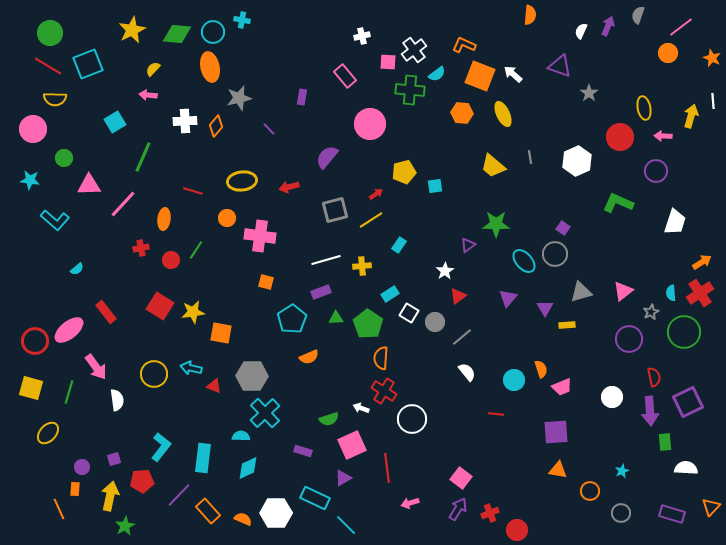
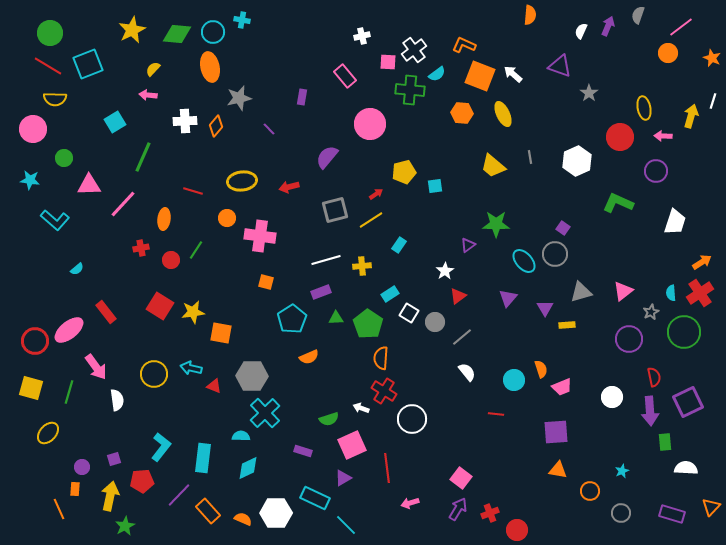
white line at (713, 101): rotated 21 degrees clockwise
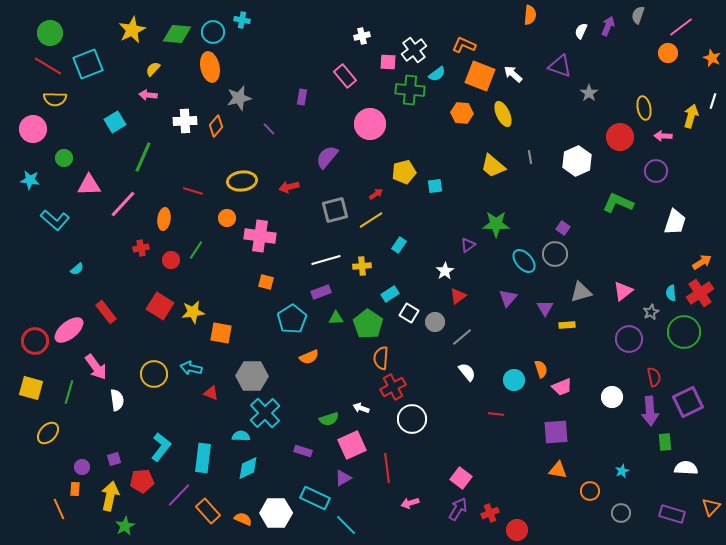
red triangle at (214, 386): moved 3 px left, 7 px down
red cross at (384, 391): moved 9 px right, 4 px up; rotated 30 degrees clockwise
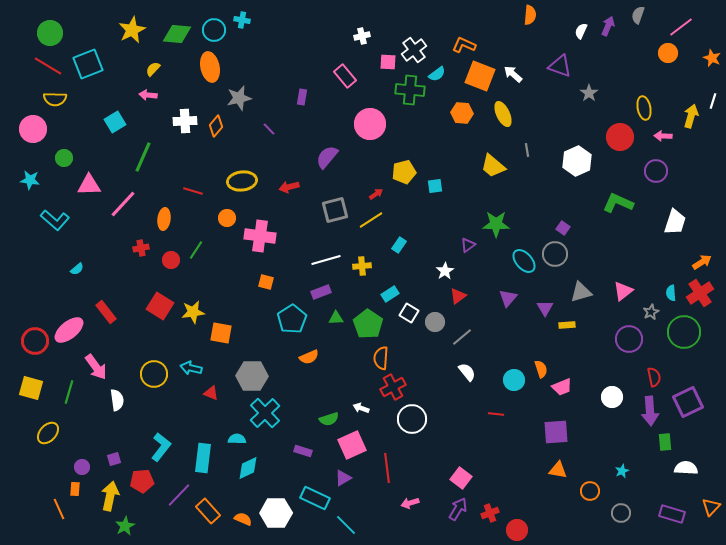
cyan circle at (213, 32): moved 1 px right, 2 px up
gray line at (530, 157): moved 3 px left, 7 px up
cyan semicircle at (241, 436): moved 4 px left, 3 px down
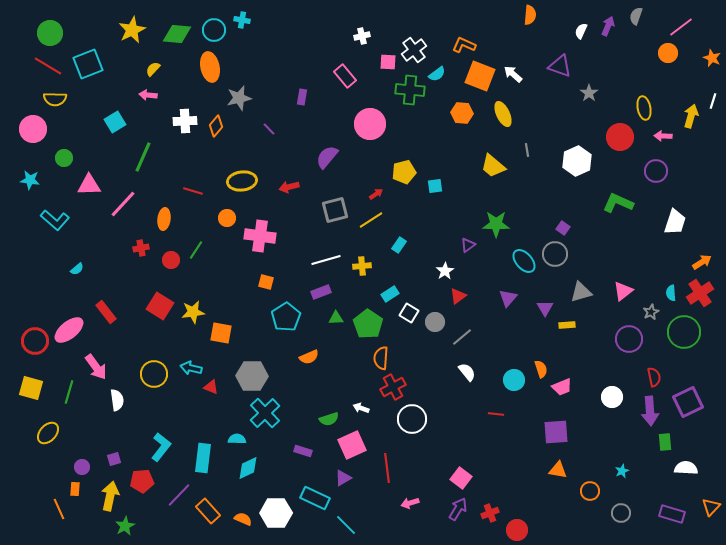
gray semicircle at (638, 15): moved 2 px left, 1 px down
cyan pentagon at (292, 319): moved 6 px left, 2 px up
red triangle at (211, 393): moved 6 px up
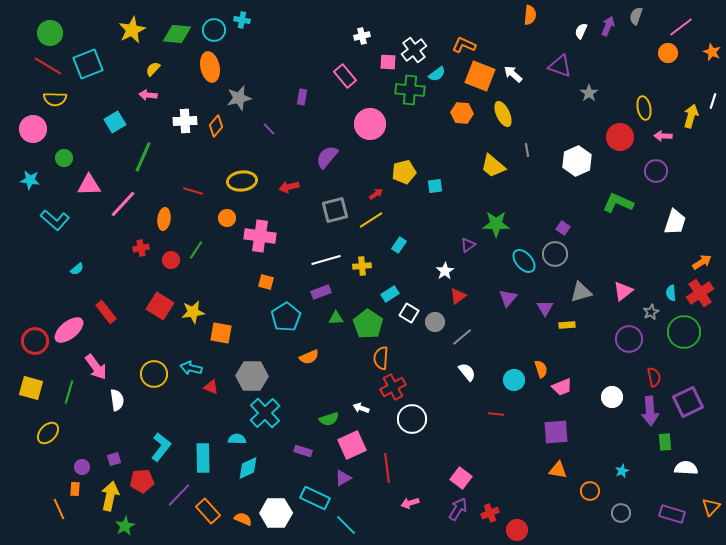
orange star at (712, 58): moved 6 px up
cyan rectangle at (203, 458): rotated 8 degrees counterclockwise
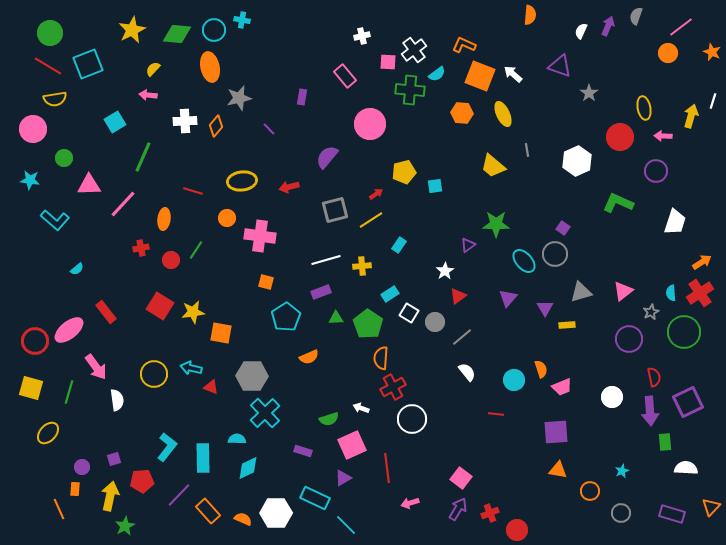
yellow semicircle at (55, 99): rotated 10 degrees counterclockwise
cyan L-shape at (161, 447): moved 6 px right
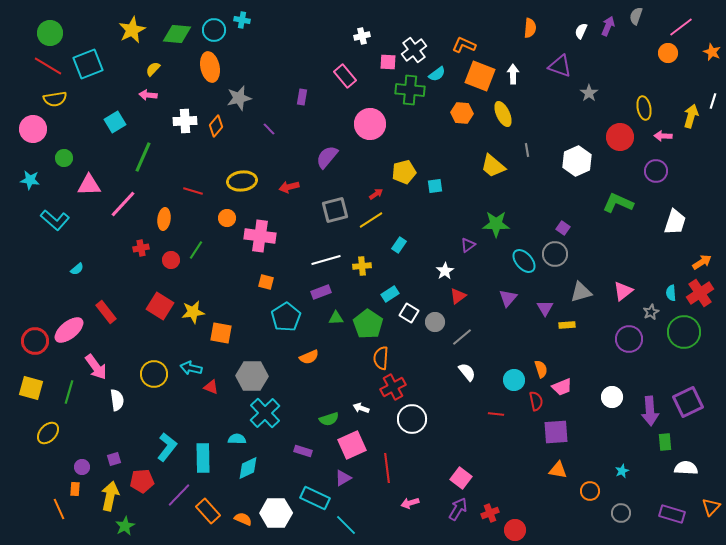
orange semicircle at (530, 15): moved 13 px down
white arrow at (513, 74): rotated 48 degrees clockwise
red semicircle at (654, 377): moved 118 px left, 24 px down
red circle at (517, 530): moved 2 px left
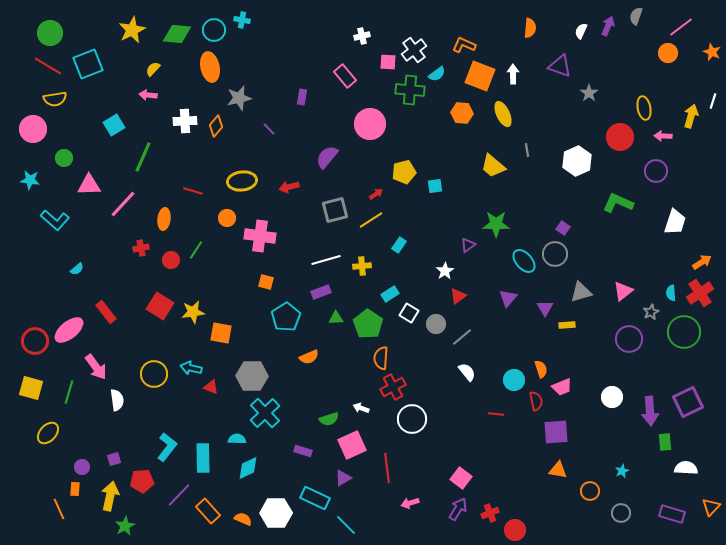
cyan square at (115, 122): moved 1 px left, 3 px down
gray circle at (435, 322): moved 1 px right, 2 px down
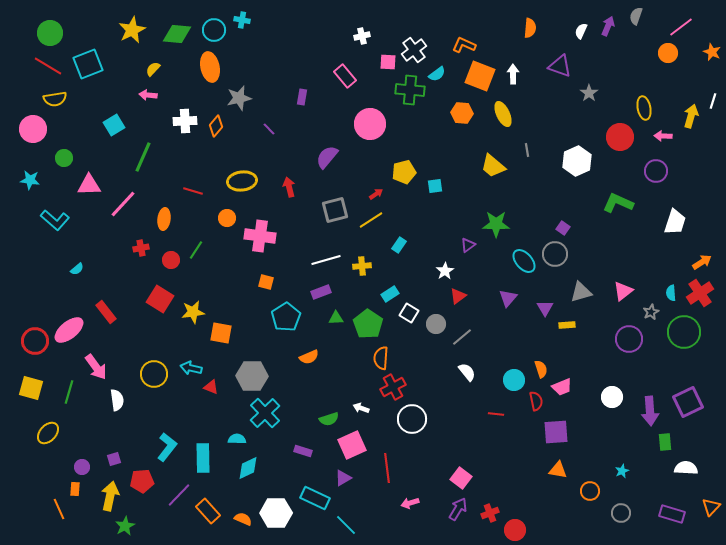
red arrow at (289, 187): rotated 90 degrees clockwise
red square at (160, 306): moved 7 px up
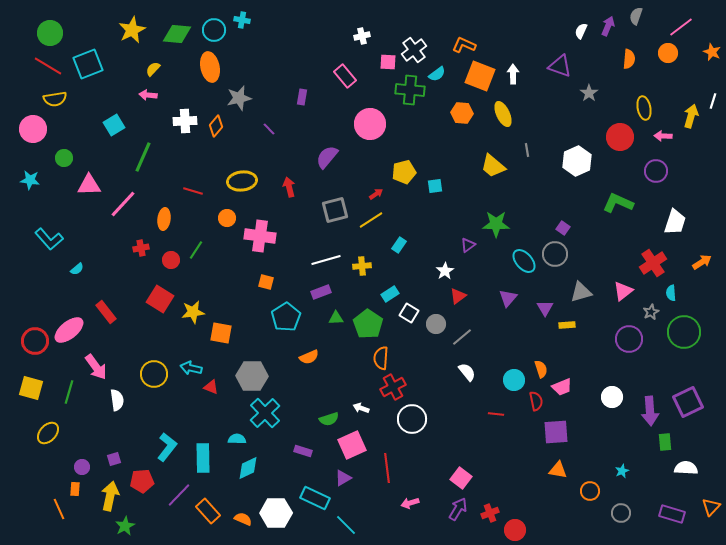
orange semicircle at (530, 28): moved 99 px right, 31 px down
cyan L-shape at (55, 220): moved 6 px left, 19 px down; rotated 8 degrees clockwise
red cross at (700, 293): moved 47 px left, 30 px up
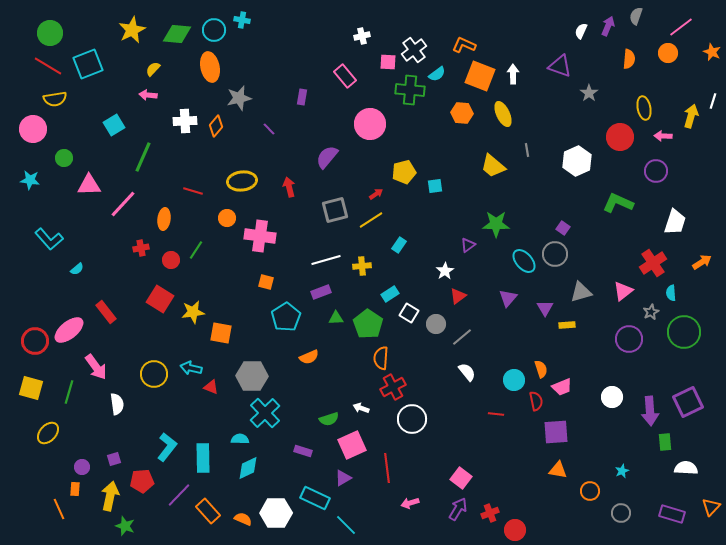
white semicircle at (117, 400): moved 4 px down
cyan semicircle at (237, 439): moved 3 px right
green star at (125, 526): rotated 24 degrees counterclockwise
